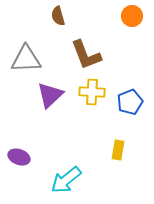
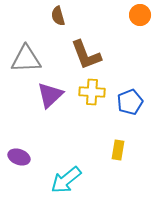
orange circle: moved 8 px right, 1 px up
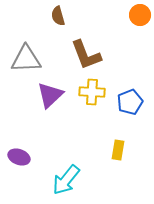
cyan arrow: rotated 12 degrees counterclockwise
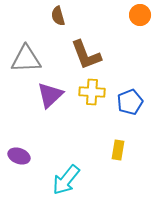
purple ellipse: moved 1 px up
